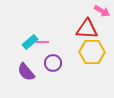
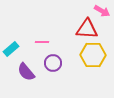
cyan rectangle: moved 19 px left, 7 px down
yellow hexagon: moved 1 px right, 3 px down
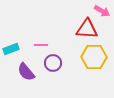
pink line: moved 1 px left, 3 px down
cyan rectangle: rotated 21 degrees clockwise
yellow hexagon: moved 1 px right, 2 px down
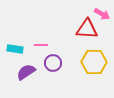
pink arrow: moved 3 px down
cyan rectangle: moved 4 px right; rotated 28 degrees clockwise
yellow hexagon: moved 5 px down
purple semicircle: rotated 96 degrees clockwise
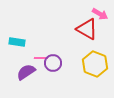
pink arrow: moved 2 px left
red triangle: rotated 25 degrees clockwise
pink line: moved 13 px down
cyan rectangle: moved 2 px right, 7 px up
yellow hexagon: moved 1 px right, 2 px down; rotated 20 degrees clockwise
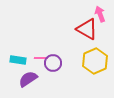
pink arrow: rotated 140 degrees counterclockwise
cyan rectangle: moved 1 px right, 18 px down
yellow hexagon: moved 3 px up; rotated 15 degrees clockwise
purple semicircle: moved 2 px right, 7 px down
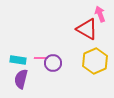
purple semicircle: moved 7 px left; rotated 42 degrees counterclockwise
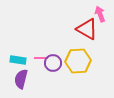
yellow hexagon: moved 17 px left; rotated 20 degrees clockwise
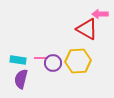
pink arrow: rotated 70 degrees counterclockwise
